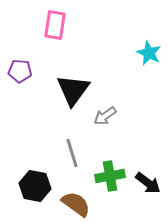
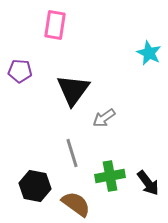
gray arrow: moved 1 px left, 2 px down
black arrow: rotated 16 degrees clockwise
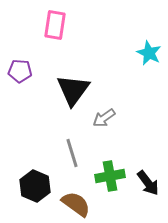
black hexagon: rotated 12 degrees clockwise
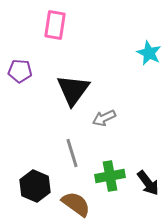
gray arrow: rotated 10 degrees clockwise
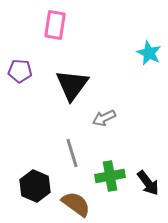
black triangle: moved 1 px left, 5 px up
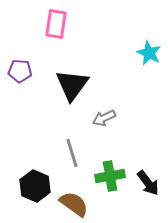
pink rectangle: moved 1 px right, 1 px up
brown semicircle: moved 2 px left
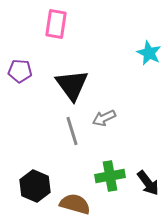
black triangle: rotated 12 degrees counterclockwise
gray line: moved 22 px up
brown semicircle: moved 1 px right; rotated 20 degrees counterclockwise
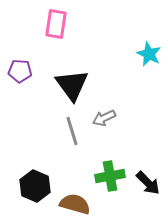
cyan star: moved 1 px down
black arrow: rotated 8 degrees counterclockwise
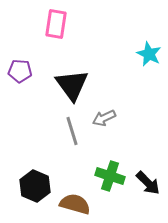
green cross: rotated 28 degrees clockwise
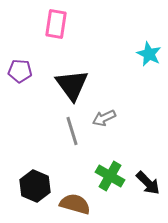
green cross: rotated 12 degrees clockwise
